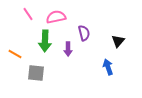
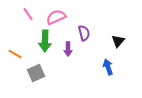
pink semicircle: rotated 12 degrees counterclockwise
gray square: rotated 30 degrees counterclockwise
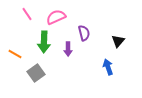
pink line: moved 1 px left
green arrow: moved 1 px left, 1 px down
gray square: rotated 12 degrees counterclockwise
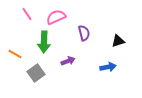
black triangle: rotated 32 degrees clockwise
purple arrow: moved 12 px down; rotated 112 degrees counterclockwise
blue arrow: rotated 98 degrees clockwise
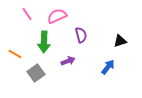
pink semicircle: moved 1 px right, 1 px up
purple semicircle: moved 3 px left, 2 px down
black triangle: moved 2 px right
blue arrow: rotated 42 degrees counterclockwise
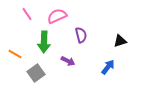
purple arrow: rotated 48 degrees clockwise
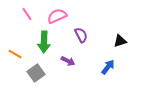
purple semicircle: rotated 14 degrees counterclockwise
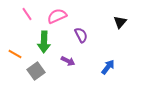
black triangle: moved 19 px up; rotated 32 degrees counterclockwise
gray square: moved 2 px up
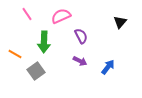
pink semicircle: moved 4 px right
purple semicircle: moved 1 px down
purple arrow: moved 12 px right
